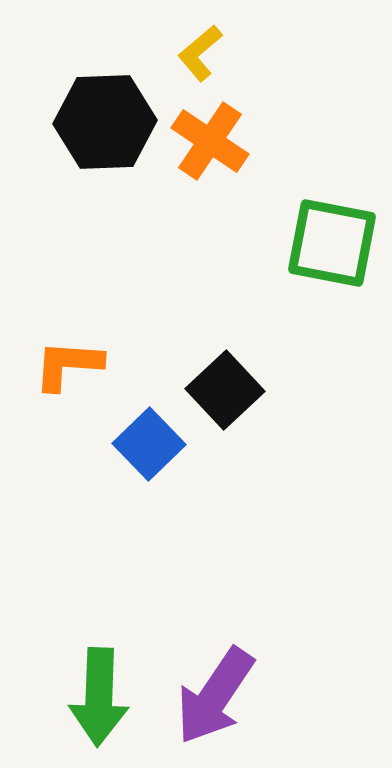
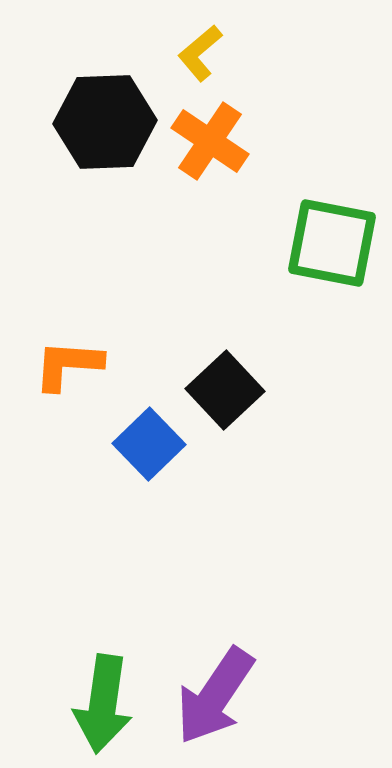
green arrow: moved 4 px right, 7 px down; rotated 6 degrees clockwise
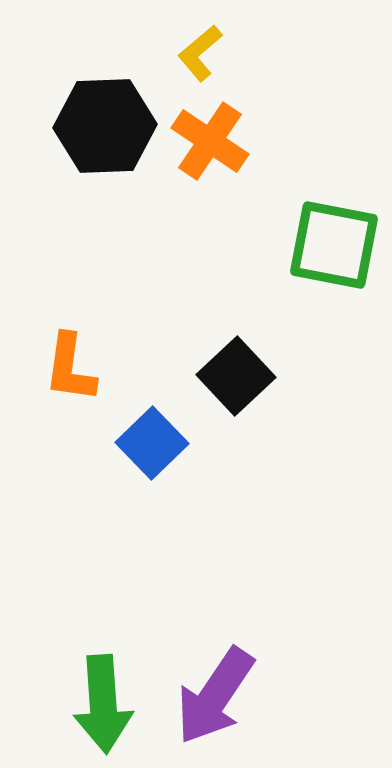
black hexagon: moved 4 px down
green square: moved 2 px right, 2 px down
orange L-shape: moved 2 px right, 3 px down; rotated 86 degrees counterclockwise
black square: moved 11 px right, 14 px up
blue square: moved 3 px right, 1 px up
green arrow: rotated 12 degrees counterclockwise
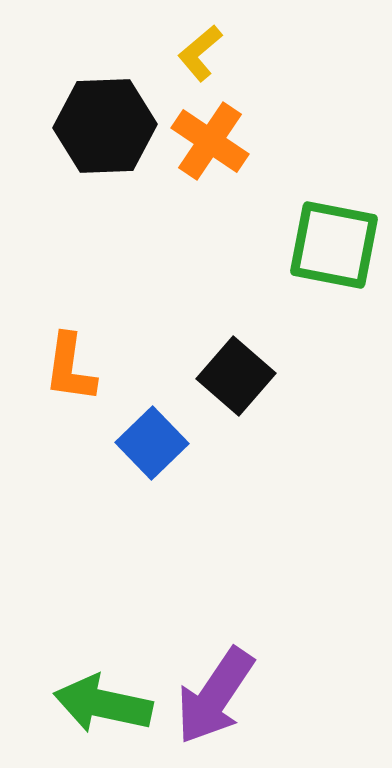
black square: rotated 6 degrees counterclockwise
green arrow: rotated 106 degrees clockwise
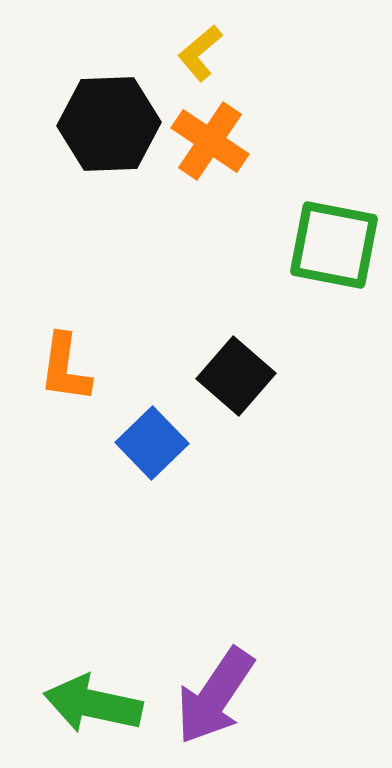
black hexagon: moved 4 px right, 2 px up
orange L-shape: moved 5 px left
green arrow: moved 10 px left
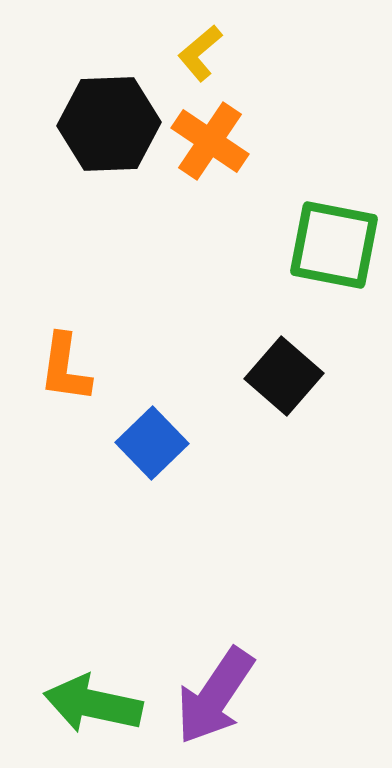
black square: moved 48 px right
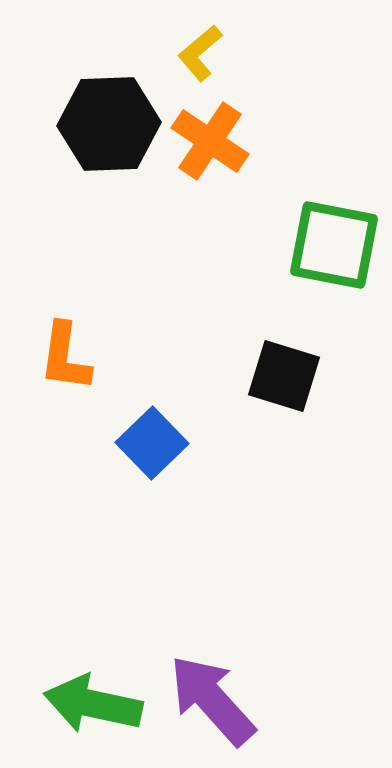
orange L-shape: moved 11 px up
black square: rotated 24 degrees counterclockwise
purple arrow: moved 3 px left, 4 px down; rotated 104 degrees clockwise
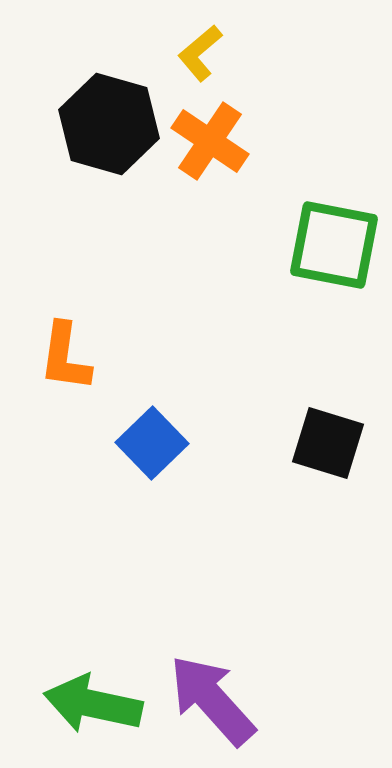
black hexagon: rotated 18 degrees clockwise
black square: moved 44 px right, 67 px down
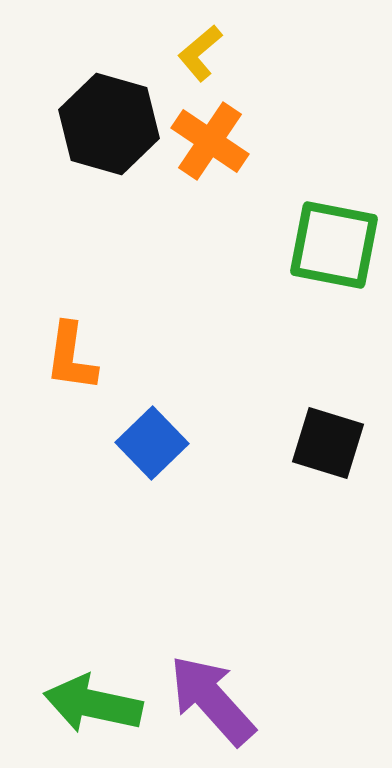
orange L-shape: moved 6 px right
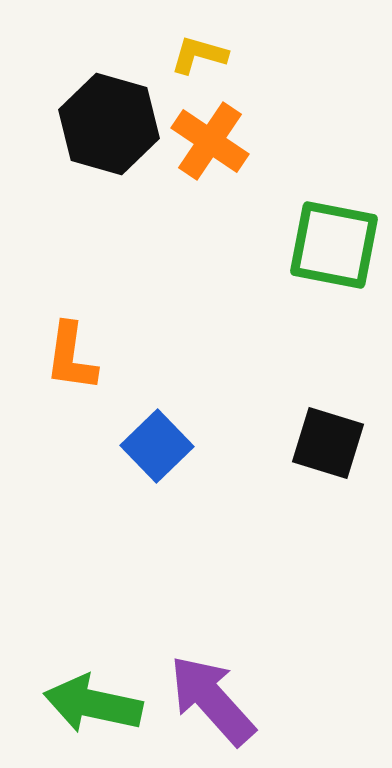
yellow L-shape: moved 1 px left, 2 px down; rotated 56 degrees clockwise
blue square: moved 5 px right, 3 px down
